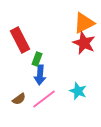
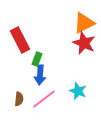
brown semicircle: rotated 48 degrees counterclockwise
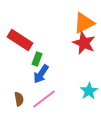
red rectangle: rotated 30 degrees counterclockwise
blue arrow: moved 1 px right, 1 px up; rotated 30 degrees clockwise
cyan star: moved 11 px right; rotated 18 degrees clockwise
brown semicircle: rotated 16 degrees counterclockwise
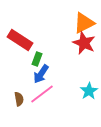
pink line: moved 2 px left, 5 px up
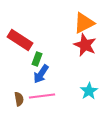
red star: moved 1 px right, 2 px down
pink line: moved 2 px down; rotated 30 degrees clockwise
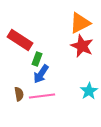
orange triangle: moved 4 px left
red star: moved 3 px left, 1 px down
brown semicircle: moved 5 px up
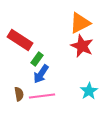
green rectangle: rotated 16 degrees clockwise
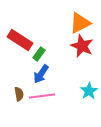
green rectangle: moved 2 px right, 5 px up
